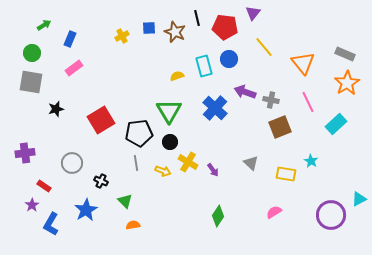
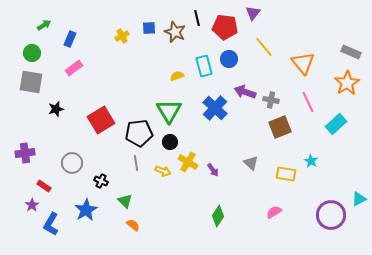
gray rectangle at (345, 54): moved 6 px right, 2 px up
orange semicircle at (133, 225): rotated 48 degrees clockwise
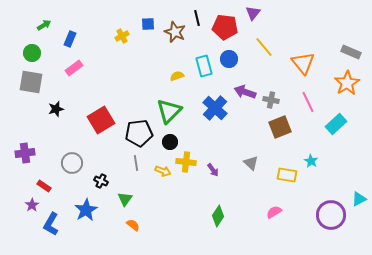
blue square at (149, 28): moved 1 px left, 4 px up
green triangle at (169, 111): rotated 16 degrees clockwise
yellow cross at (188, 162): moved 2 px left; rotated 24 degrees counterclockwise
yellow rectangle at (286, 174): moved 1 px right, 1 px down
green triangle at (125, 201): moved 2 px up; rotated 21 degrees clockwise
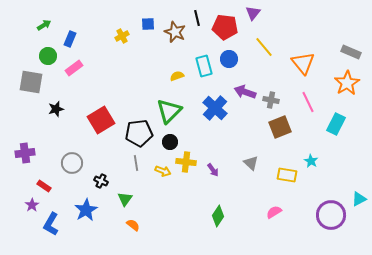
green circle at (32, 53): moved 16 px right, 3 px down
cyan rectangle at (336, 124): rotated 20 degrees counterclockwise
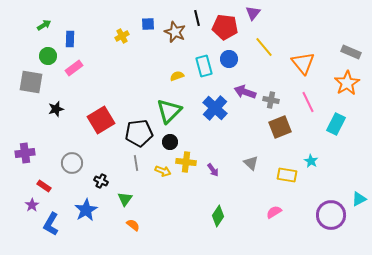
blue rectangle at (70, 39): rotated 21 degrees counterclockwise
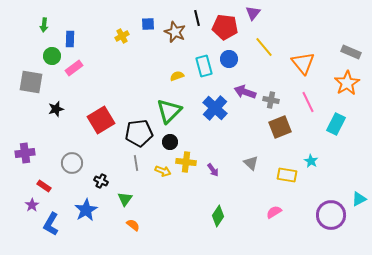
green arrow at (44, 25): rotated 128 degrees clockwise
green circle at (48, 56): moved 4 px right
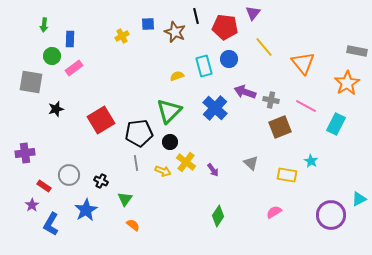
black line at (197, 18): moved 1 px left, 2 px up
gray rectangle at (351, 52): moved 6 px right, 1 px up; rotated 12 degrees counterclockwise
pink line at (308, 102): moved 2 px left, 4 px down; rotated 35 degrees counterclockwise
yellow cross at (186, 162): rotated 30 degrees clockwise
gray circle at (72, 163): moved 3 px left, 12 px down
